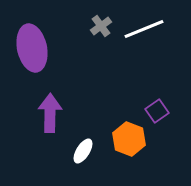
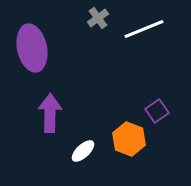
gray cross: moved 3 px left, 8 px up
white ellipse: rotated 15 degrees clockwise
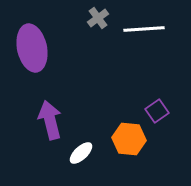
white line: rotated 18 degrees clockwise
purple arrow: moved 7 px down; rotated 15 degrees counterclockwise
orange hexagon: rotated 16 degrees counterclockwise
white ellipse: moved 2 px left, 2 px down
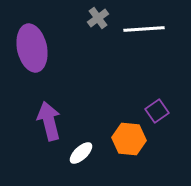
purple arrow: moved 1 px left, 1 px down
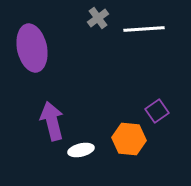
purple arrow: moved 3 px right
white ellipse: moved 3 px up; rotated 30 degrees clockwise
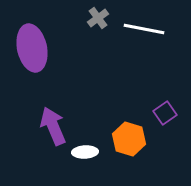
white line: rotated 15 degrees clockwise
purple square: moved 8 px right, 2 px down
purple arrow: moved 1 px right, 5 px down; rotated 9 degrees counterclockwise
orange hexagon: rotated 12 degrees clockwise
white ellipse: moved 4 px right, 2 px down; rotated 10 degrees clockwise
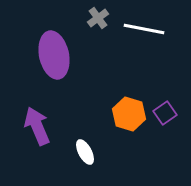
purple ellipse: moved 22 px right, 7 px down
purple arrow: moved 16 px left
orange hexagon: moved 25 px up
white ellipse: rotated 65 degrees clockwise
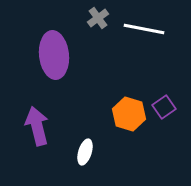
purple ellipse: rotated 6 degrees clockwise
purple square: moved 1 px left, 6 px up
purple arrow: rotated 9 degrees clockwise
white ellipse: rotated 45 degrees clockwise
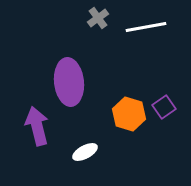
white line: moved 2 px right, 2 px up; rotated 21 degrees counterclockwise
purple ellipse: moved 15 px right, 27 px down
white ellipse: rotated 45 degrees clockwise
